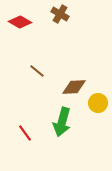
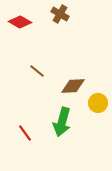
brown diamond: moved 1 px left, 1 px up
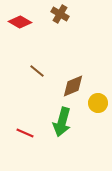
brown diamond: rotated 20 degrees counterclockwise
red line: rotated 30 degrees counterclockwise
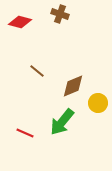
brown cross: rotated 12 degrees counterclockwise
red diamond: rotated 15 degrees counterclockwise
green arrow: rotated 24 degrees clockwise
